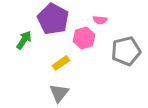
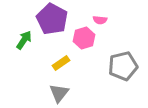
purple pentagon: moved 1 px left
gray pentagon: moved 3 px left, 15 px down
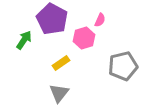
pink semicircle: rotated 72 degrees counterclockwise
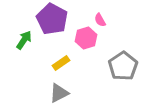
pink semicircle: rotated 128 degrees clockwise
pink hexagon: moved 2 px right
gray pentagon: rotated 20 degrees counterclockwise
gray triangle: rotated 25 degrees clockwise
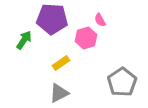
purple pentagon: rotated 24 degrees counterclockwise
gray pentagon: moved 1 px left, 16 px down
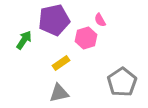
purple pentagon: moved 2 px right, 1 px down; rotated 16 degrees counterclockwise
gray triangle: rotated 15 degrees clockwise
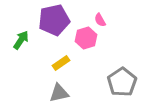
green arrow: moved 3 px left
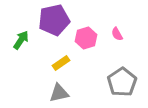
pink semicircle: moved 17 px right, 14 px down
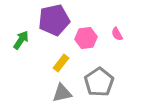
pink hexagon: rotated 10 degrees clockwise
yellow rectangle: rotated 18 degrees counterclockwise
gray pentagon: moved 23 px left
gray triangle: moved 3 px right
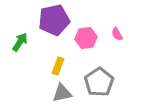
green arrow: moved 1 px left, 2 px down
yellow rectangle: moved 3 px left, 3 px down; rotated 18 degrees counterclockwise
